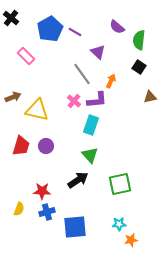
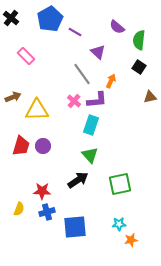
blue pentagon: moved 10 px up
yellow triangle: rotated 15 degrees counterclockwise
purple circle: moved 3 px left
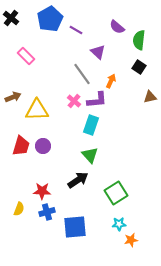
purple line: moved 1 px right, 2 px up
green square: moved 4 px left, 9 px down; rotated 20 degrees counterclockwise
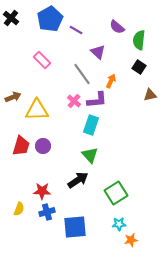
pink rectangle: moved 16 px right, 4 px down
brown triangle: moved 2 px up
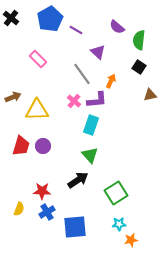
pink rectangle: moved 4 px left, 1 px up
blue cross: rotated 14 degrees counterclockwise
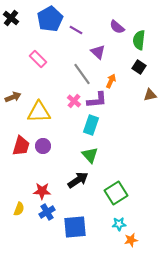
yellow triangle: moved 2 px right, 2 px down
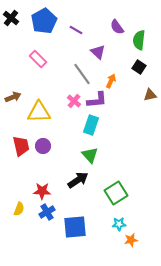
blue pentagon: moved 6 px left, 2 px down
purple semicircle: rotated 14 degrees clockwise
red trapezoid: rotated 30 degrees counterclockwise
